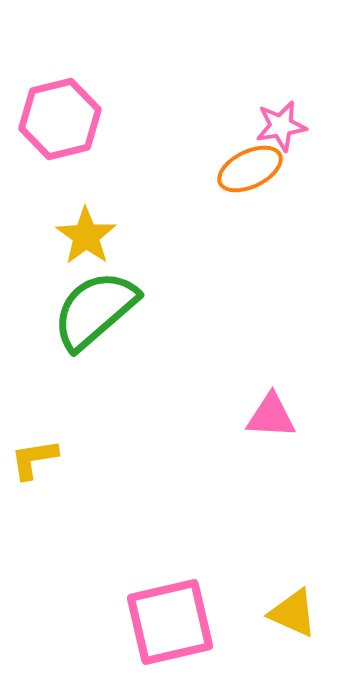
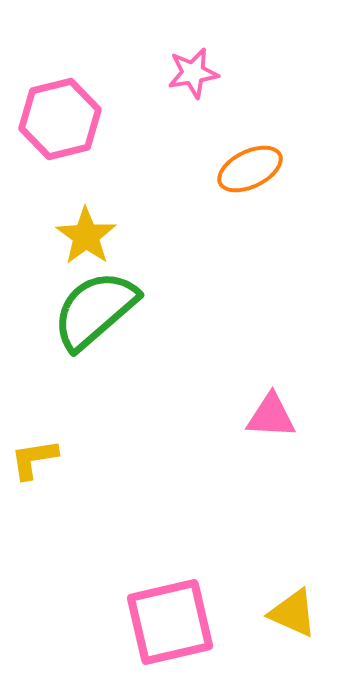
pink star: moved 88 px left, 53 px up
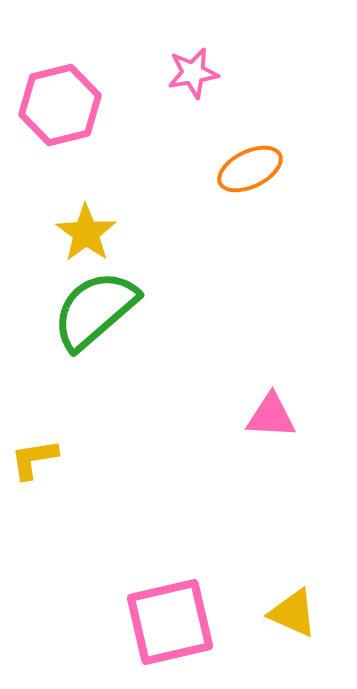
pink hexagon: moved 14 px up
yellow star: moved 3 px up
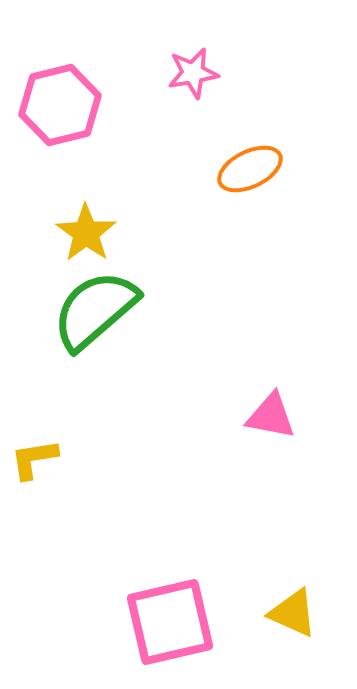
pink triangle: rotated 8 degrees clockwise
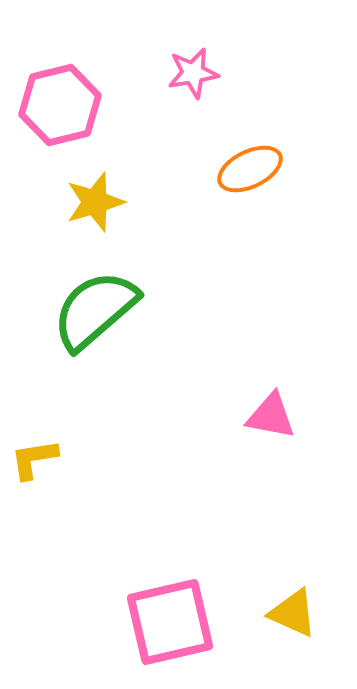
yellow star: moved 9 px right, 31 px up; rotated 20 degrees clockwise
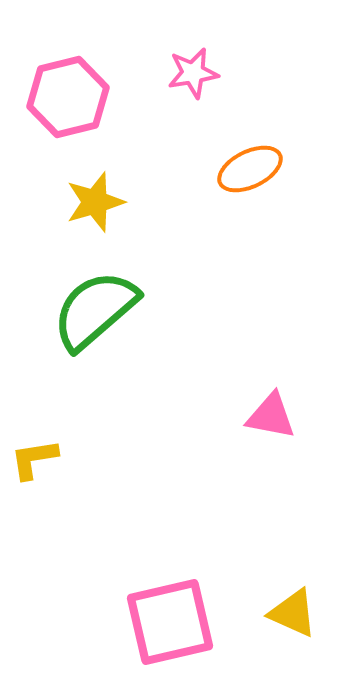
pink hexagon: moved 8 px right, 8 px up
